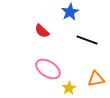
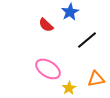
red semicircle: moved 4 px right, 6 px up
black line: rotated 60 degrees counterclockwise
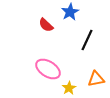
black line: rotated 25 degrees counterclockwise
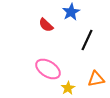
blue star: moved 1 px right
yellow star: moved 1 px left
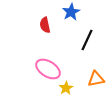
red semicircle: moved 1 px left; rotated 35 degrees clockwise
yellow star: moved 2 px left
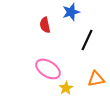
blue star: rotated 12 degrees clockwise
